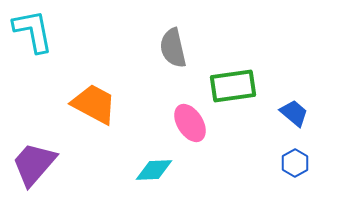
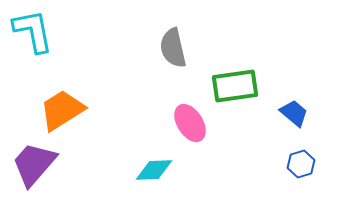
green rectangle: moved 2 px right
orange trapezoid: moved 32 px left, 6 px down; rotated 60 degrees counterclockwise
blue hexagon: moved 6 px right, 1 px down; rotated 12 degrees clockwise
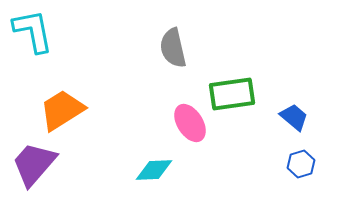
green rectangle: moved 3 px left, 8 px down
blue trapezoid: moved 4 px down
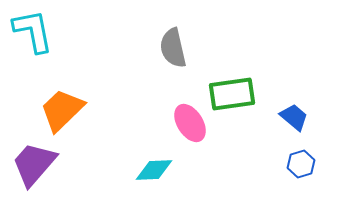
orange trapezoid: rotated 12 degrees counterclockwise
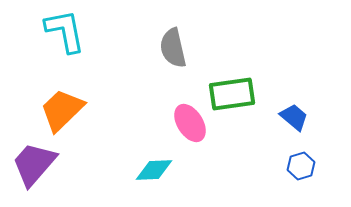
cyan L-shape: moved 32 px right
blue hexagon: moved 2 px down
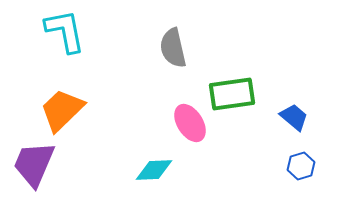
purple trapezoid: rotated 18 degrees counterclockwise
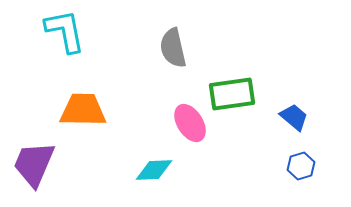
orange trapezoid: moved 21 px right; rotated 45 degrees clockwise
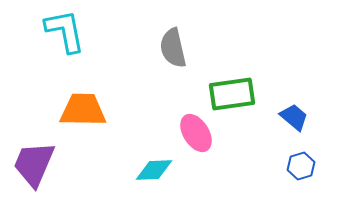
pink ellipse: moved 6 px right, 10 px down
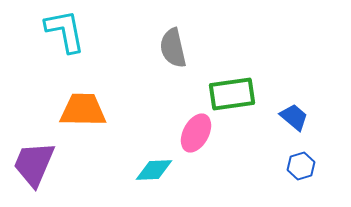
pink ellipse: rotated 60 degrees clockwise
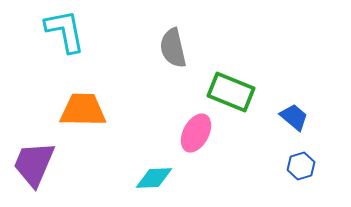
green rectangle: moved 1 px left, 2 px up; rotated 30 degrees clockwise
cyan diamond: moved 8 px down
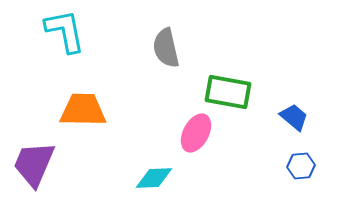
gray semicircle: moved 7 px left
green rectangle: moved 3 px left; rotated 12 degrees counterclockwise
blue hexagon: rotated 12 degrees clockwise
